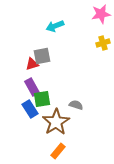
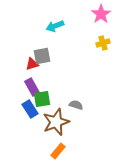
pink star: rotated 24 degrees counterclockwise
brown star: rotated 12 degrees clockwise
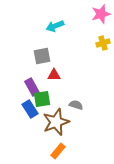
pink star: rotated 18 degrees clockwise
red triangle: moved 22 px right, 11 px down; rotated 16 degrees clockwise
